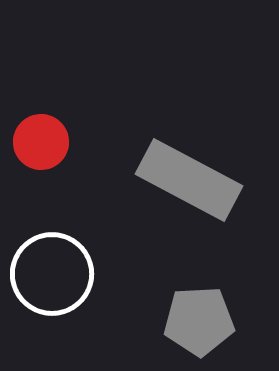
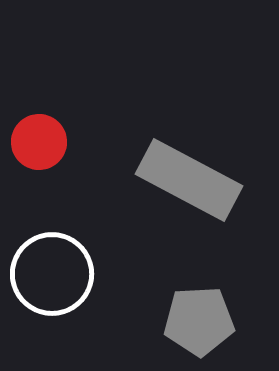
red circle: moved 2 px left
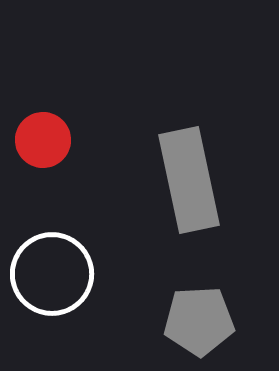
red circle: moved 4 px right, 2 px up
gray rectangle: rotated 50 degrees clockwise
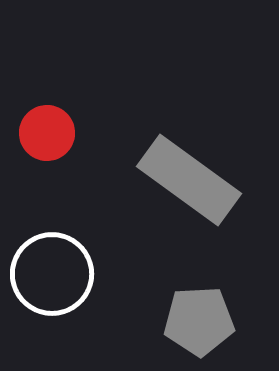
red circle: moved 4 px right, 7 px up
gray rectangle: rotated 42 degrees counterclockwise
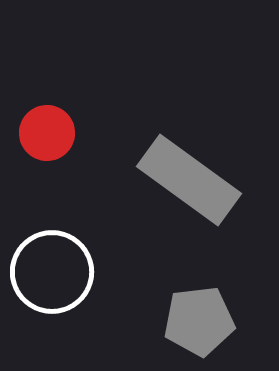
white circle: moved 2 px up
gray pentagon: rotated 4 degrees counterclockwise
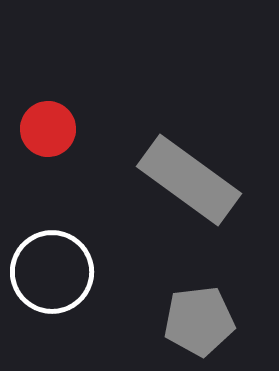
red circle: moved 1 px right, 4 px up
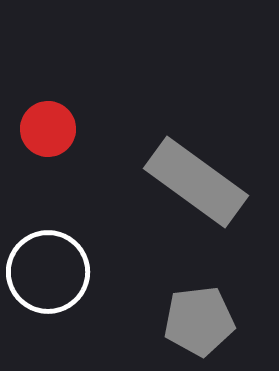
gray rectangle: moved 7 px right, 2 px down
white circle: moved 4 px left
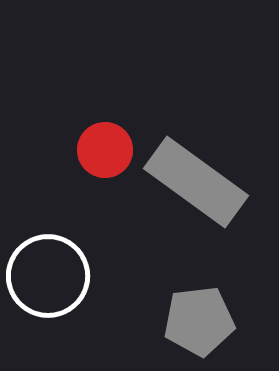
red circle: moved 57 px right, 21 px down
white circle: moved 4 px down
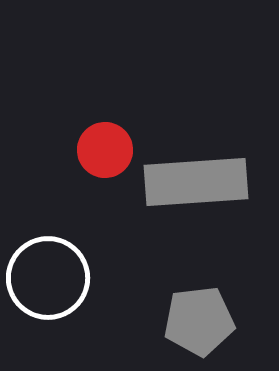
gray rectangle: rotated 40 degrees counterclockwise
white circle: moved 2 px down
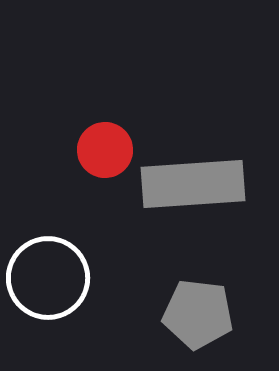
gray rectangle: moved 3 px left, 2 px down
gray pentagon: moved 1 px left, 7 px up; rotated 14 degrees clockwise
